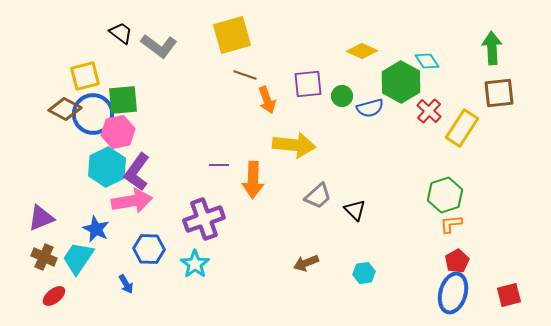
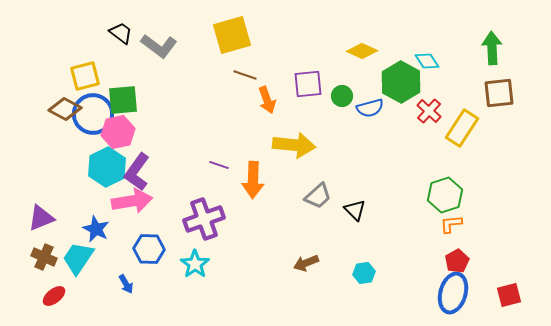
purple line at (219, 165): rotated 18 degrees clockwise
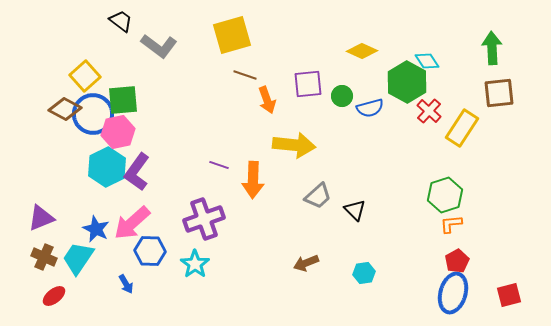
black trapezoid at (121, 33): moved 12 px up
yellow square at (85, 76): rotated 28 degrees counterclockwise
green hexagon at (401, 82): moved 6 px right
pink arrow at (132, 201): moved 22 px down; rotated 147 degrees clockwise
blue hexagon at (149, 249): moved 1 px right, 2 px down
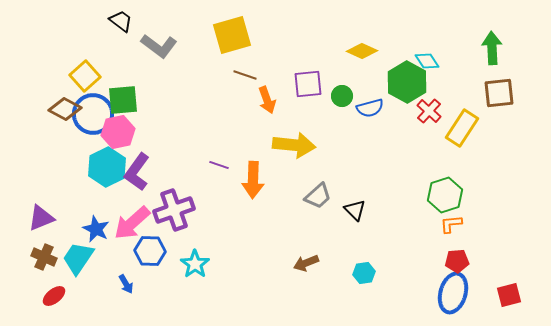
purple cross at (204, 219): moved 30 px left, 9 px up
red pentagon at (457, 261): rotated 25 degrees clockwise
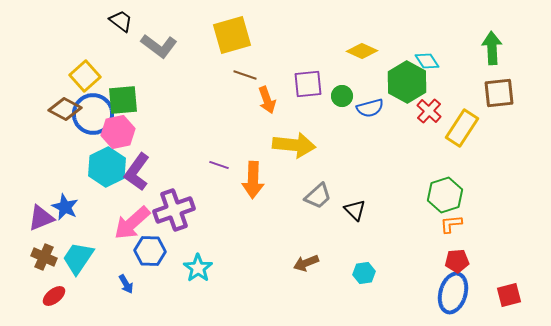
blue star at (96, 229): moved 31 px left, 22 px up
cyan star at (195, 264): moved 3 px right, 4 px down
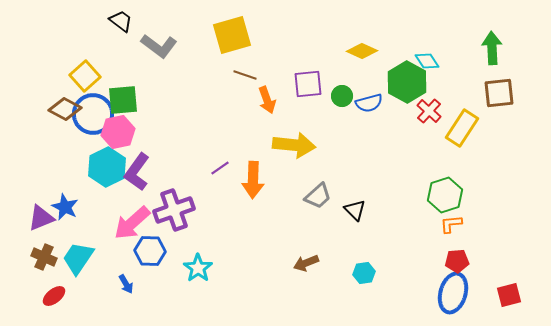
blue semicircle at (370, 108): moved 1 px left, 5 px up
purple line at (219, 165): moved 1 px right, 3 px down; rotated 54 degrees counterclockwise
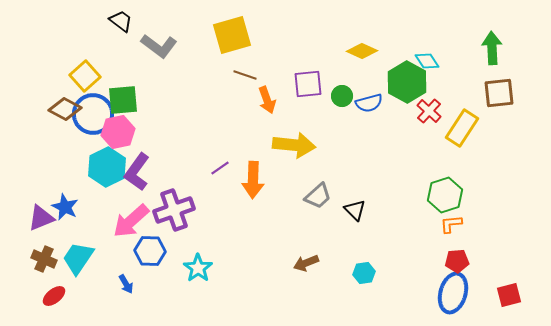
pink arrow at (132, 223): moved 1 px left, 2 px up
brown cross at (44, 257): moved 2 px down
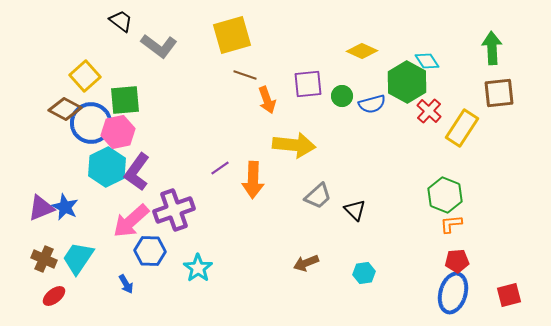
green square at (123, 100): moved 2 px right
blue semicircle at (369, 103): moved 3 px right, 1 px down
blue circle at (93, 114): moved 2 px left, 9 px down
green hexagon at (445, 195): rotated 20 degrees counterclockwise
purple triangle at (41, 218): moved 10 px up
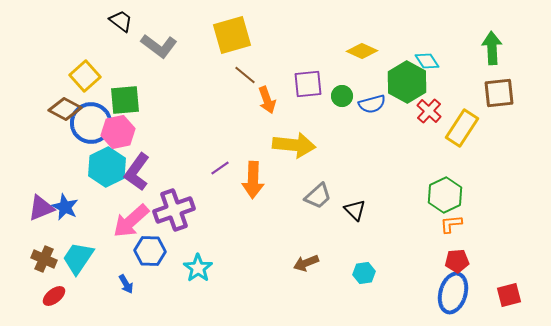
brown line at (245, 75): rotated 20 degrees clockwise
green hexagon at (445, 195): rotated 12 degrees clockwise
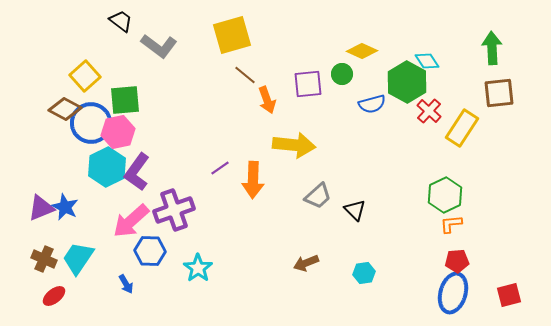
green circle at (342, 96): moved 22 px up
